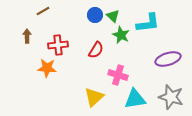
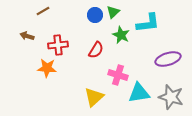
green triangle: moved 4 px up; rotated 32 degrees clockwise
brown arrow: rotated 72 degrees counterclockwise
cyan triangle: moved 4 px right, 6 px up
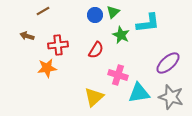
purple ellipse: moved 4 px down; rotated 25 degrees counterclockwise
orange star: rotated 12 degrees counterclockwise
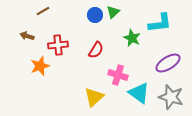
cyan L-shape: moved 12 px right
green star: moved 11 px right, 3 px down
purple ellipse: rotated 10 degrees clockwise
orange star: moved 7 px left, 2 px up; rotated 12 degrees counterclockwise
cyan triangle: rotated 45 degrees clockwise
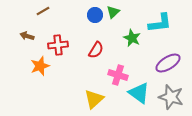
yellow triangle: moved 2 px down
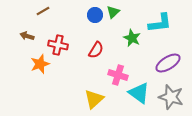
red cross: rotated 18 degrees clockwise
orange star: moved 2 px up
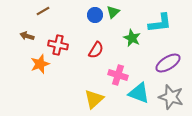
cyan triangle: rotated 15 degrees counterclockwise
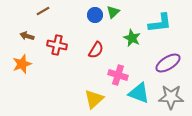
red cross: moved 1 px left
orange star: moved 18 px left
gray star: rotated 15 degrees counterclockwise
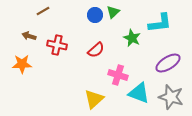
brown arrow: moved 2 px right
red semicircle: rotated 18 degrees clockwise
orange star: rotated 18 degrees clockwise
gray star: rotated 15 degrees clockwise
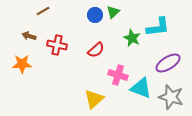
cyan L-shape: moved 2 px left, 4 px down
cyan triangle: moved 2 px right, 5 px up
